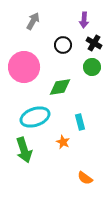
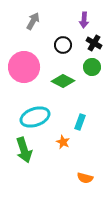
green diamond: moved 3 px right, 6 px up; rotated 35 degrees clockwise
cyan rectangle: rotated 35 degrees clockwise
orange semicircle: rotated 21 degrees counterclockwise
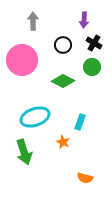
gray arrow: rotated 30 degrees counterclockwise
pink circle: moved 2 px left, 7 px up
green arrow: moved 2 px down
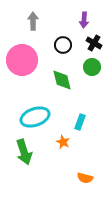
green diamond: moved 1 px left, 1 px up; rotated 50 degrees clockwise
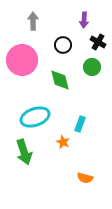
black cross: moved 4 px right, 1 px up
green diamond: moved 2 px left
cyan rectangle: moved 2 px down
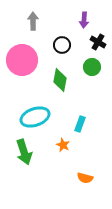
black circle: moved 1 px left
green diamond: rotated 25 degrees clockwise
orange star: moved 3 px down
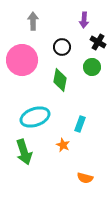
black circle: moved 2 px down
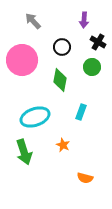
gray arrow: rotated 42 degrees counterclockwise
cyan rectangle: moved 1 px right, 12 px up
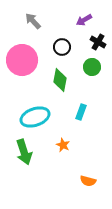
purple arrow: rotated 56 degrees clockwise
orange semicircle: moved 3 px right, 3 px down
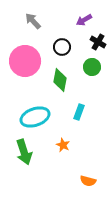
pink circle: moved 3 px right, 1 px down
cyan rectangle: moved 2 px left
